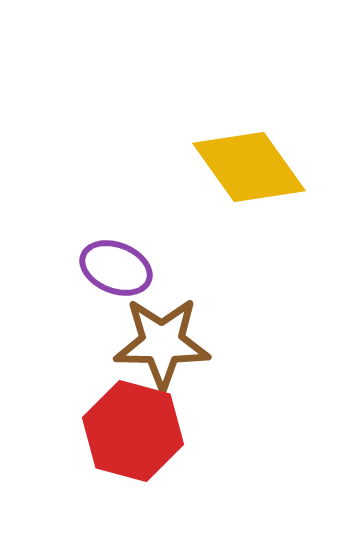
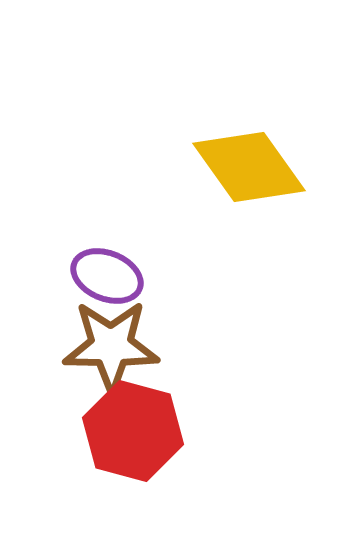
purple ellipse: moved 9 px left, 8 px down
brown star: moved 51 px left, 3 px down
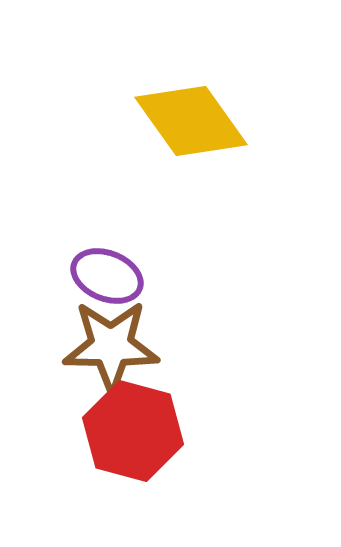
yellow diamond: moved 58 px left, 46 px up
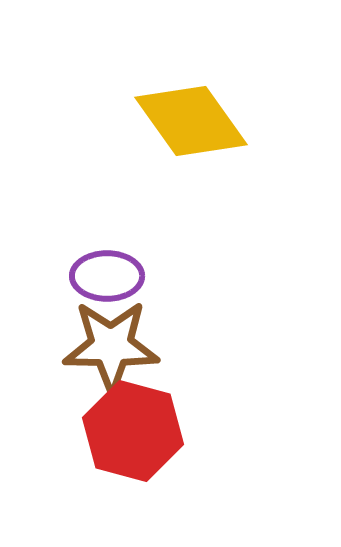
purple ellipse: rotated 22 degrees counterclockwise
